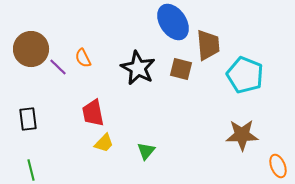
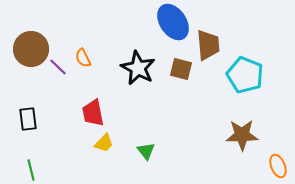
green triangle: rotated 18 degrees counterclockwise
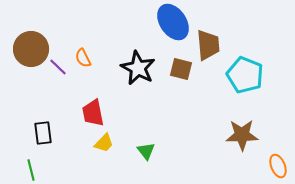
black rectangle: moved 15 px right, 14 px down
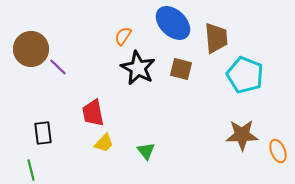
blue ellipse: moved 1 px down; rotated 12 degrees counterclockwise
brown trapezoid: moved 8 px right, 7 px up
orange semicircle: moved 40 px right, 22 px up; rotated 60 degrees clockwise
orange ellipse: moved 15 px up
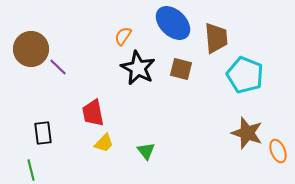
brown star: moved 5 px right, 2 px up; rotated 20 degrees clockwise
